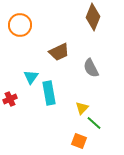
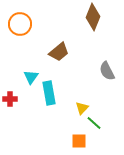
orange circle: moved 1 px up
brown trapezoid: rotated 15 degrees counterclockwise
gray semicircle: moved 16 px right, 3 px down
red cross: rotated 24 degrees clockwise
orange square: rotated 21 degrees counterclockwise
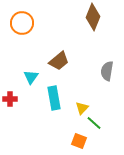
orange circle: moved 2 px right, 1 px up
brown trapezoid: moved 9 px down
gray semicircle: rotated 36 degrees clockwise
cyan rectangle: moved 5 px right, 5 px down
orange square: rotated 21 degrees clockwise
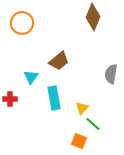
gray semicircle: moved 4 px right, 3 px down
green line: moved 1 px left, 1 px down
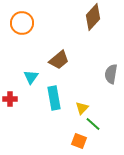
brown diamond: rotated 20 degrees clockwise
brown trapezoid: moved 1 px up
